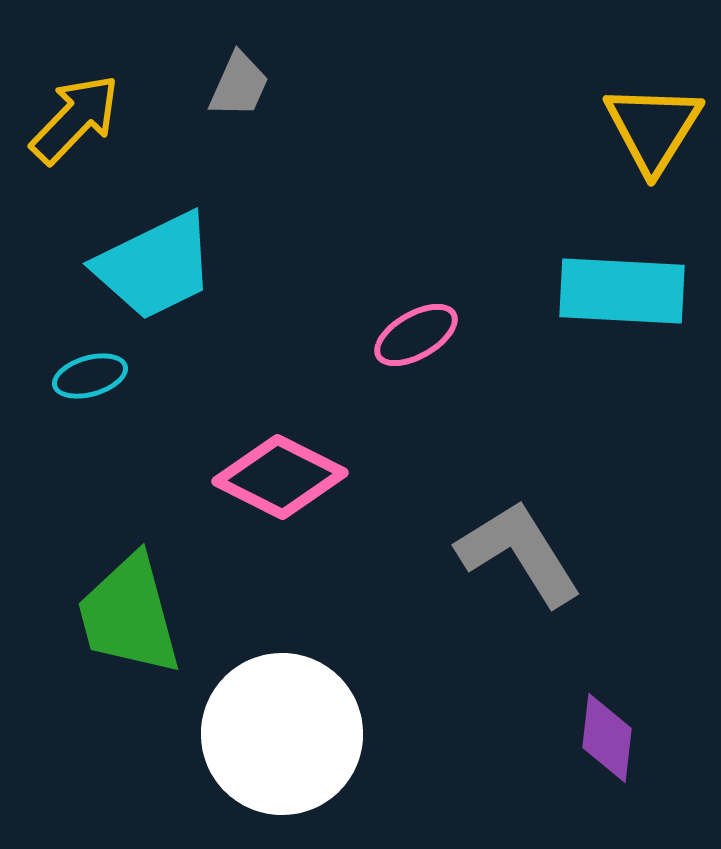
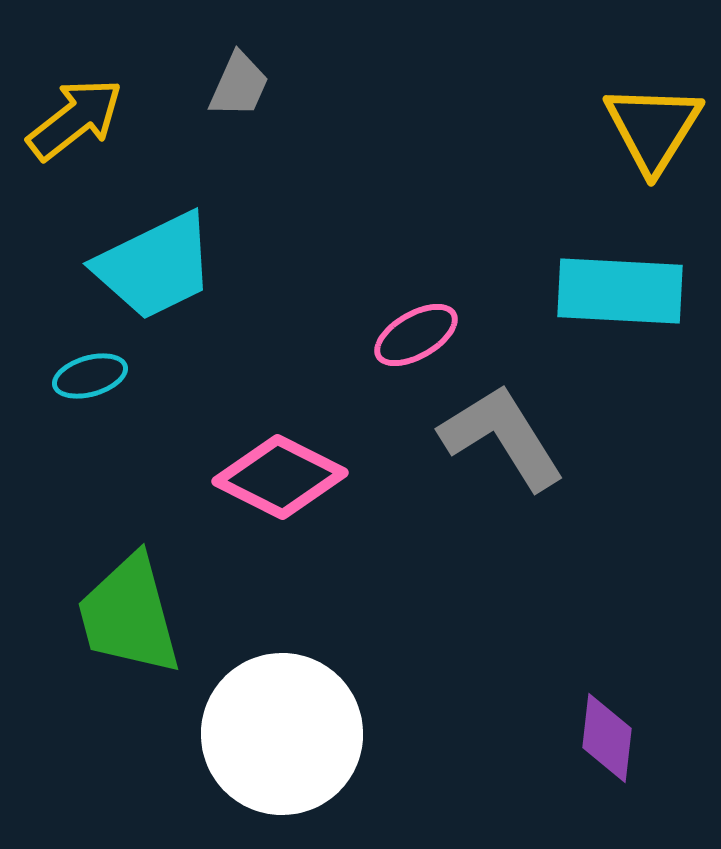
yellow arrow: rotated 8 degrees clockwise
cyan rectangle: moved 2 px left
gray L-shape: moved 17 px left, 116 px up
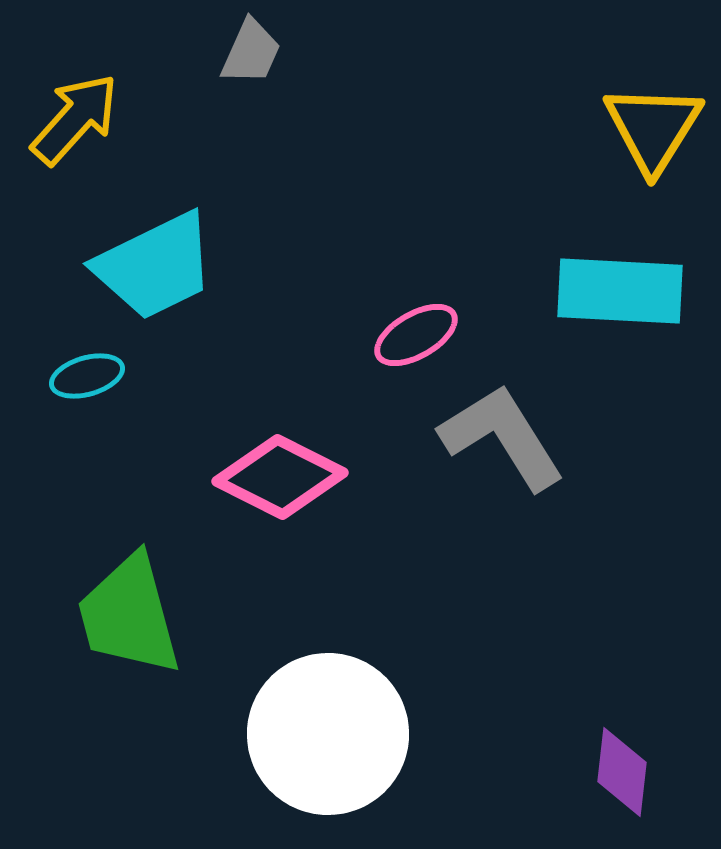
gray trapezoid: moved 12 px right, 33 px up
yellow arrow: rotated 10 degrees counterclockwise
cyan ellipse: moved 3 px left
white circle: moved 46 px right
purple diamond: moved 15 px right, 34 px down
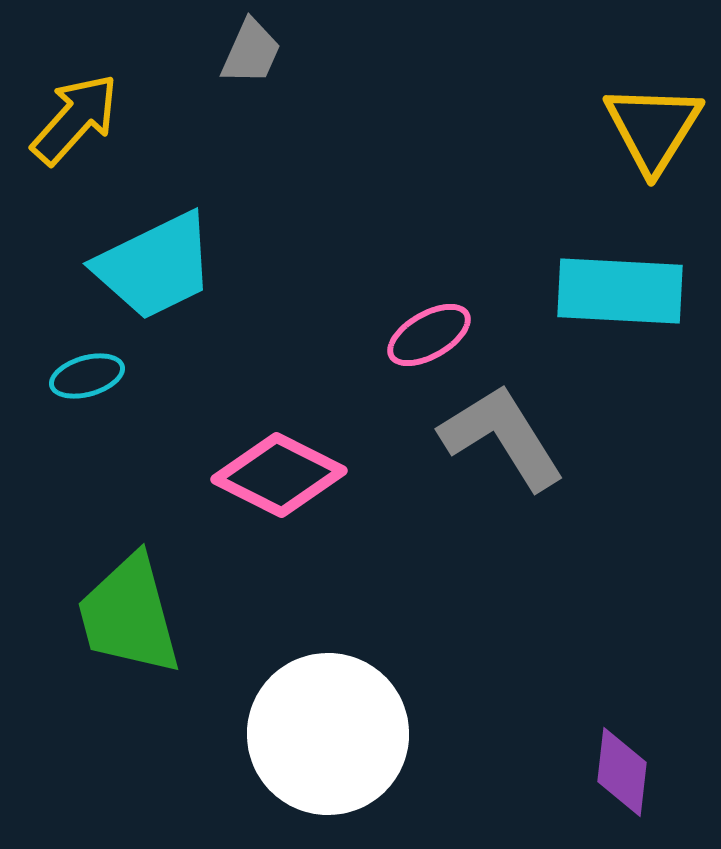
pink ellipse: moved 13 px right
pink diamond: moved 1 px left, 2 px up
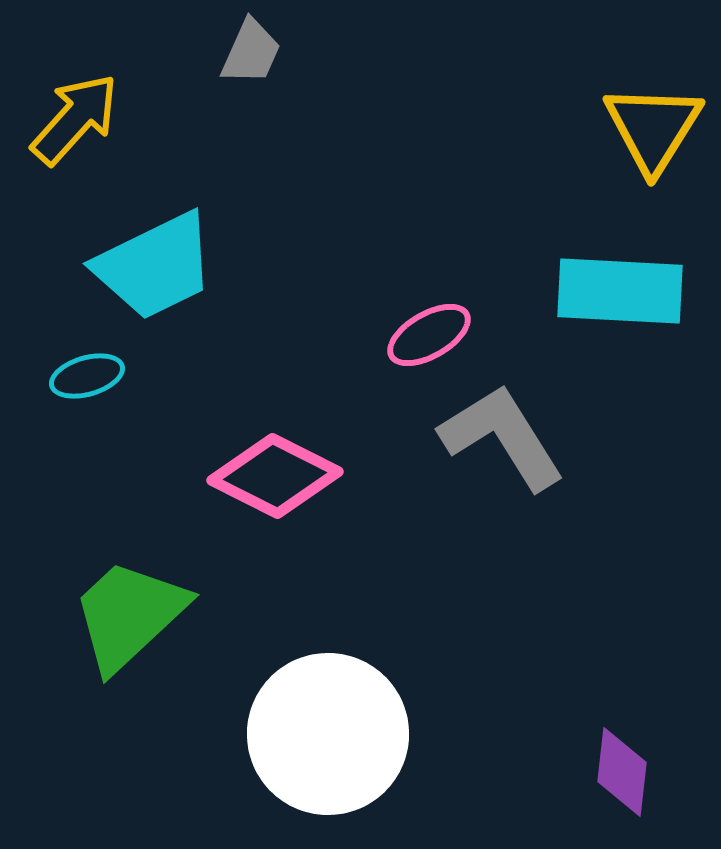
pink diamond: moved 4 px left, 1 px down
green trapezoid: rotated 62 degrees clockwise
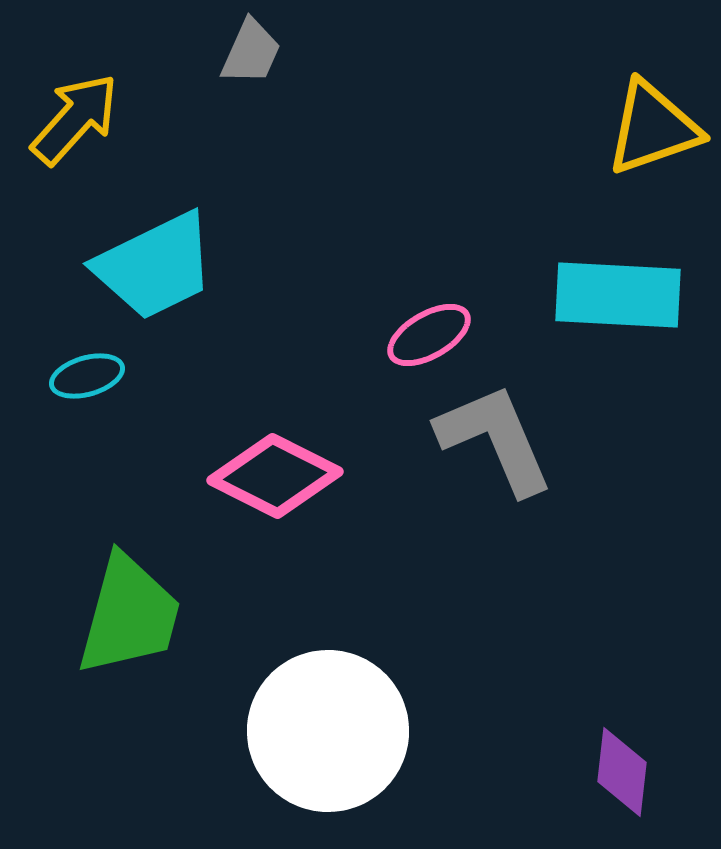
yellow triangle: rotated 39 degrees clockwise
cyan rectangle: moved 2 px left, 4 px down
gray L-shape: moved 7 px left, 2 px down; rotated 9 degrees clockwise
green trapezoid: rotated 148 degrees clockwise
white circle: moved 3 px up
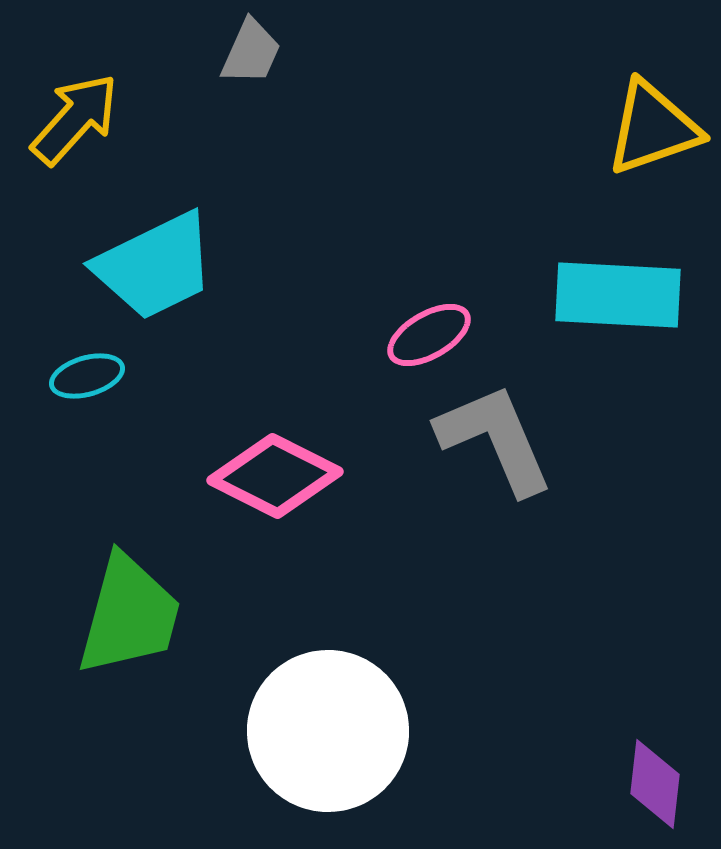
purple diamond: moved 33 px right, 12 px down
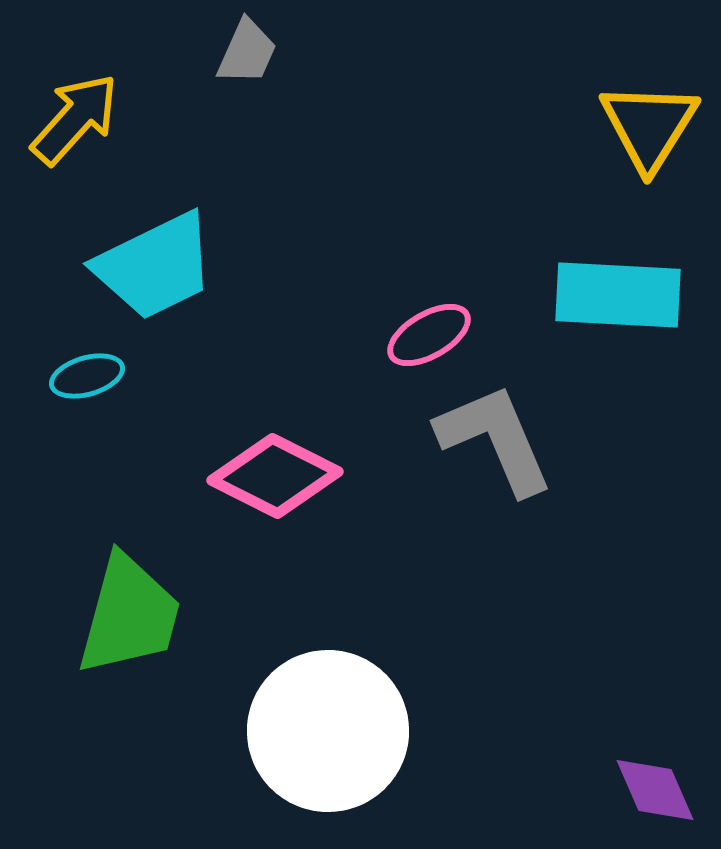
gray trapezoid: moved 4 px left
yellow triangle: moved 4 px left, 2 px up; rotated 39 degrees counterclockwise
purple diamond: moved 6 px down; rotated 30 degrees counterclockwise
